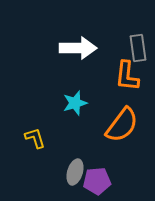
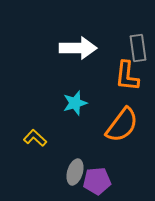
yellow L-shape: rotated 30 degrees counterclockwise
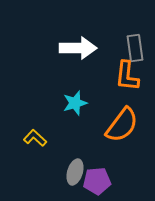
gray rectangle: moved 3 px left
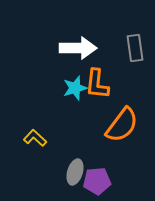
orange L-shape: moved 30 px left, 8 px down
cyan star: moved 15 px up
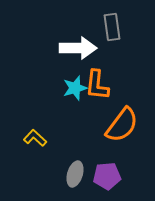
gray rectangle: moved 23 px left, 21 px up
orange L-shape: moved 1 px down
gray ellipse: moved 2 px down
purple pentagon: moved 10 px right, 5 px up
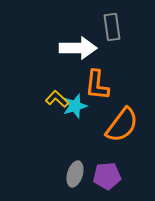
cyan star: moved 18 px down
yellow L-shape: moved 22 px right, 39 px up
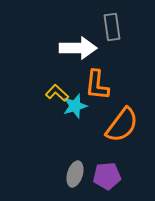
yellow L-shape: moved 6 px up
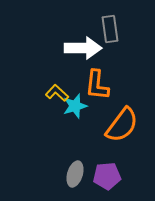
gray rectangle: moved 2 px left, 2 px down
white arrow: moved 5 px right
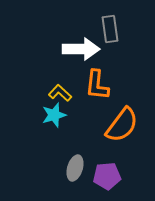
white arrow: moved 2 px left, 1 px down
yellow L-shape: moved 3 px right
cyan star: moved 21 px left, 9 px down
gray ellipse: moved 6 px up
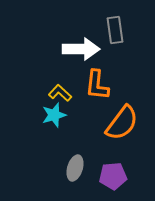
gray rectangle: moved 5 px right, 1 px down
orange semicircle: moved 2 px up
purple pentagon: moved 6 px right
